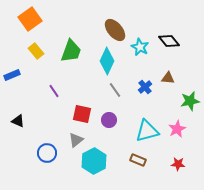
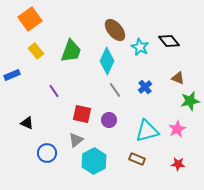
brown triangle: moved 10 px right; rotated 16 degrees clockwise
black triangle: moved 9 px right, 2 px down
brown rectangle: moved 1 px left, 1 px up
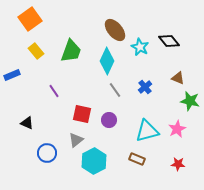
green star: rotated 24 degrees clockwise
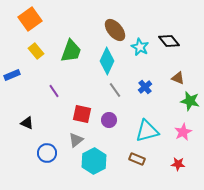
pink star: moved 6 px right, 3 px down
